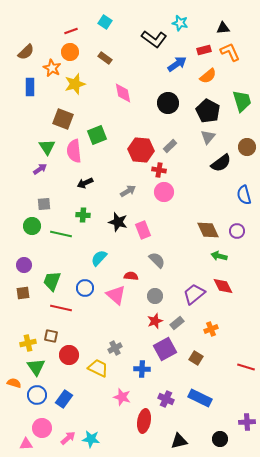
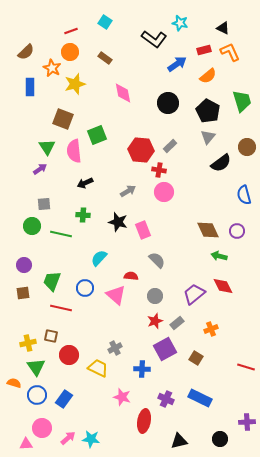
black triangle at (223, 28): rotated 32 degrees clockwise
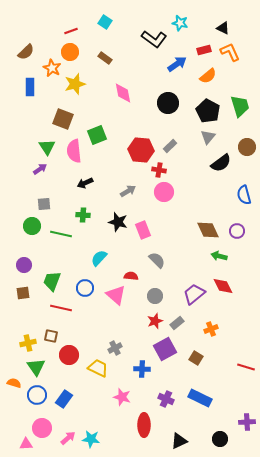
green trapezoid at (242, 101): moved 2 px left, 5 px down
red ellipse at (144, 421): moved 4 px down; rotated 10 degrees counterclockwise
black triangle at (179, 441): rotated 12 degrees counterclockwise
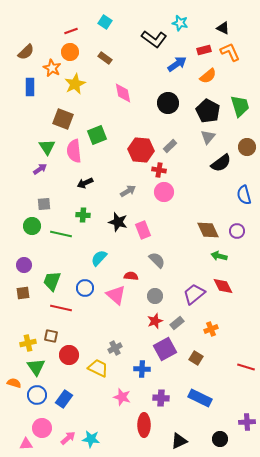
yellow star at (75, 84): rotated 10 degrees counterclockwise
purple cross at (166, 399): moved 5 px left, 1 px up; rotated 21 degrees counterclockwise
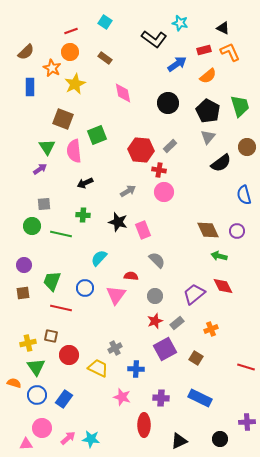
pink triangle at (116, 295): rotated 25 degrees clockwise
blue cross at (142, 369): moved 6 px left
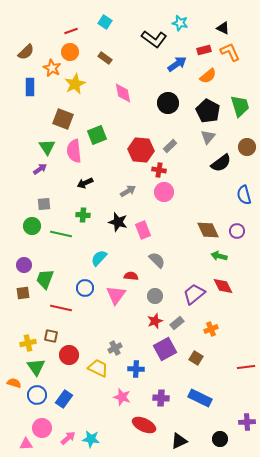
green trapezoid at (52, 281): moved 7 px left, 2 px up
red line at (246, 367): rotated 24 degrees counterclockwise
red ellipse at (144, 425): rotated 65 degrees counterclockwise
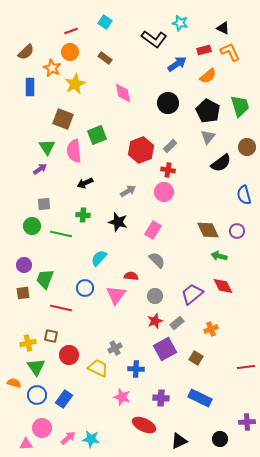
red hexagon at (141, 150): rotated 25 degrees counterclockwise
red cross at (159, 170): moved 9 px right
pink rectangle at (143, 230): moved 10 px right; rotated 54 degrees clockwise
purple trapezoid at (194, 294): moved 2 px left
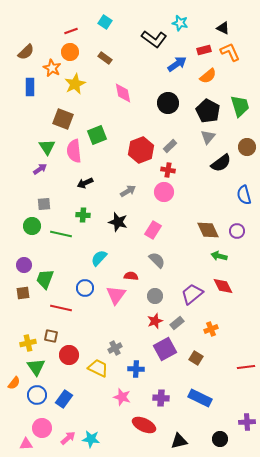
orange semicircle at (14, 383): rotated 112 degrees clockwise
black triangle at (179, 441): rotated 12 degrees clockwise
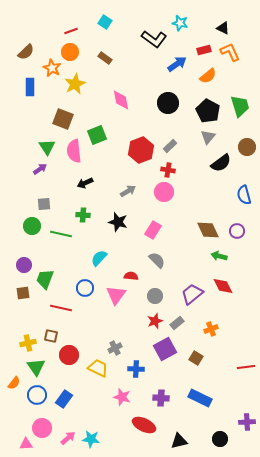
pink diamond at (123, 93): moved 2 px left, 7 px down
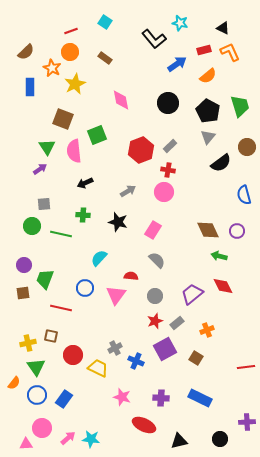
black L-shape at (154, 39): rotated 15 degrees clockwise
orange cross at (211, 329): moved 4 px left, 1 px down
red circle at (69, 355): moved 4 px right
blue cross at (136, 369): moved 8 px up; rotated 21 degrees clockwise
